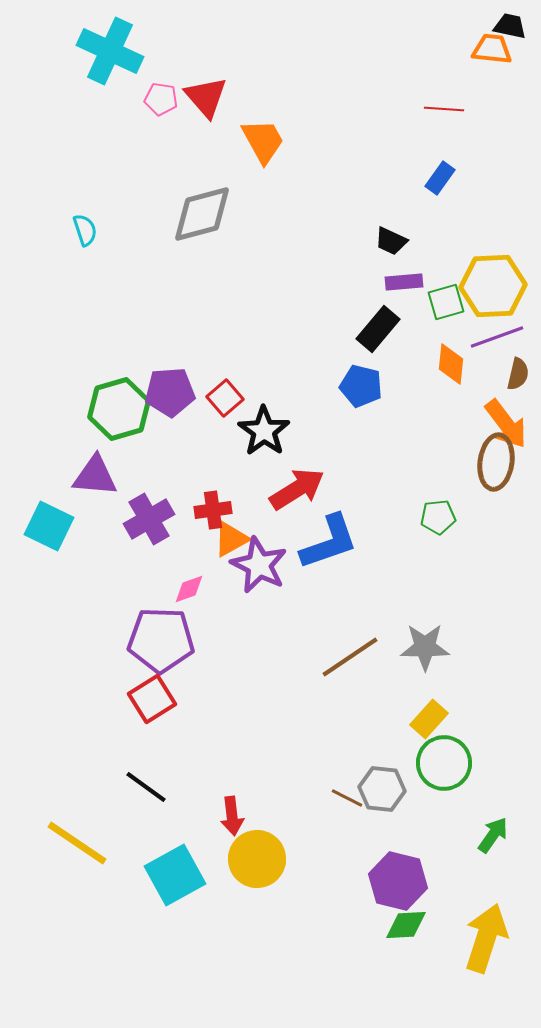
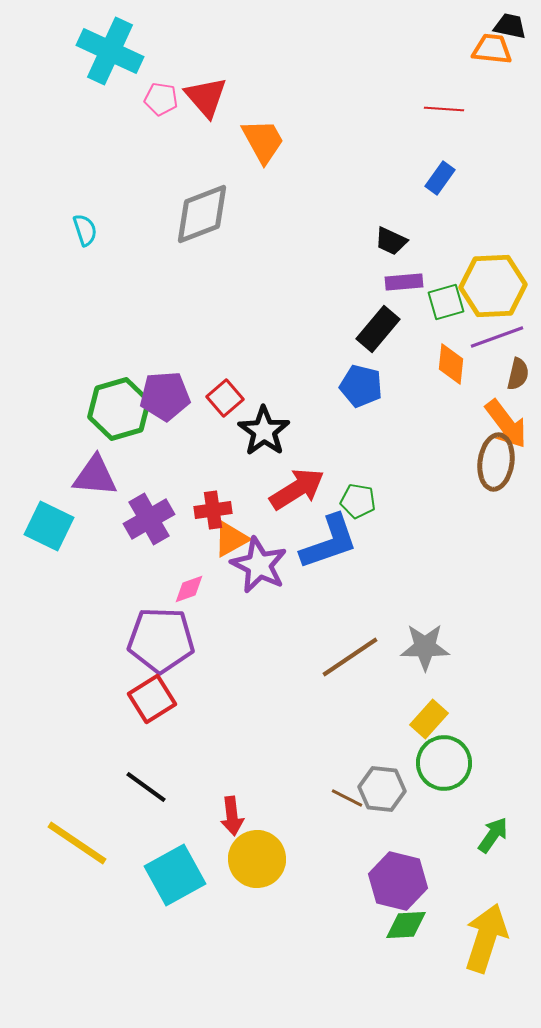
gray diamond at (202, 214): rotated 6 degrees counterclockwise
purple pentagon at (170, 392): moved 5 px left, 4 px down
green pentagon at (438, 517): moved 80 px left, 16 px up; rotated 16 degrees clockwise
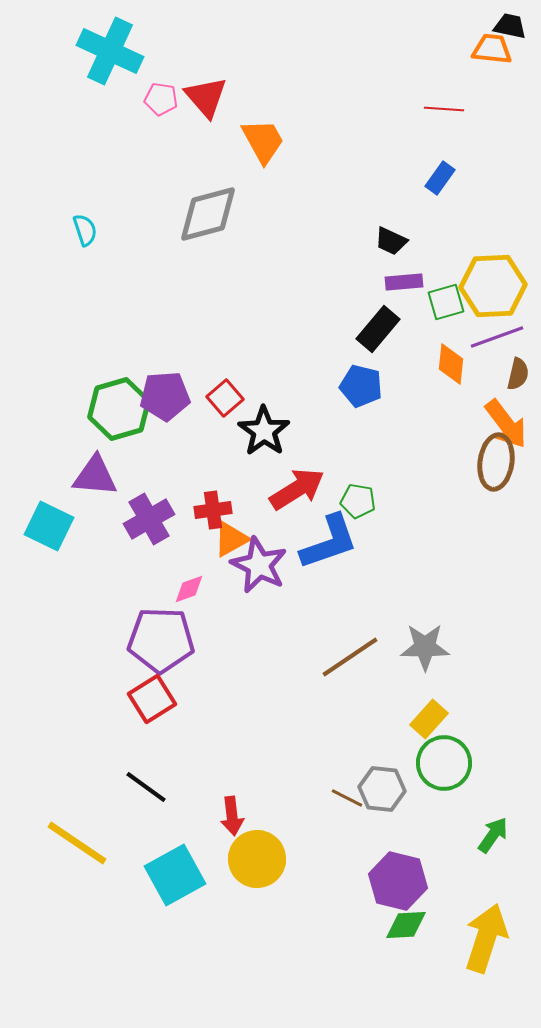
gray diamond at (202, 214): moved 6 px right; rotated 6 degrees clockwise
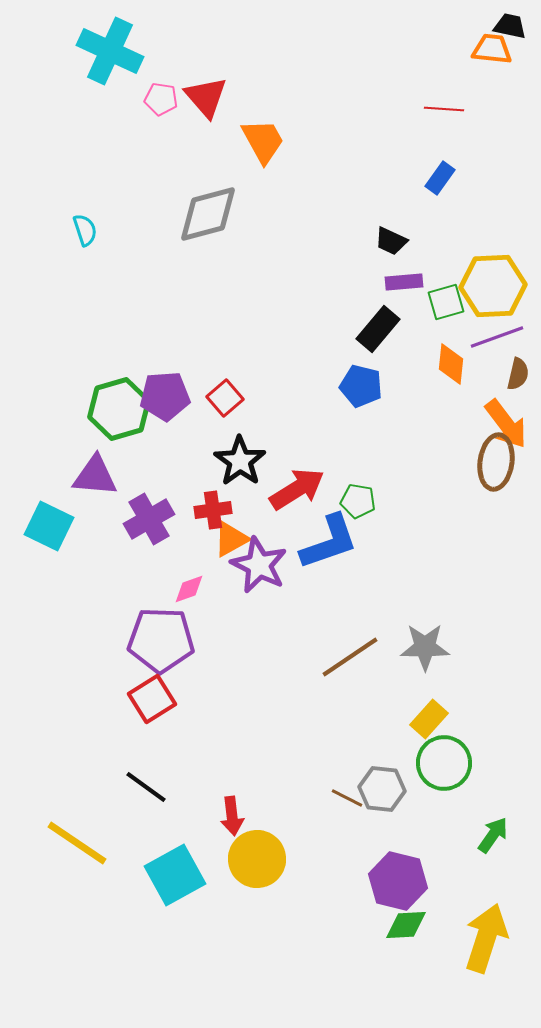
black star at (264, 431): moved 24 px left, 30 px down
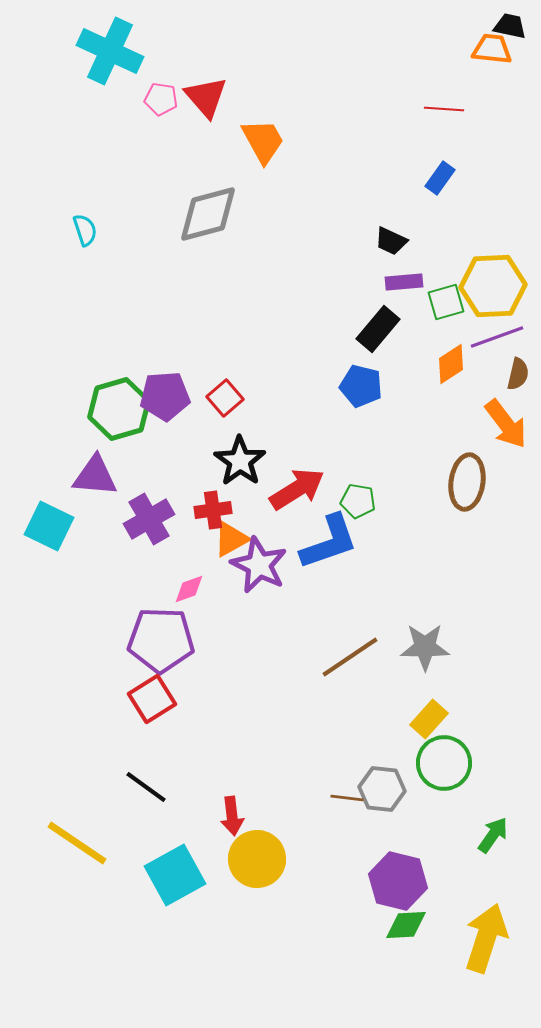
orange diamond at (451, 364): rotated 51 degrees clockwise
brown ellipse at (496, 462): moved 29 px left, 20 px down
brown line at (347, 798): rotated 20 degrees counterclockwise
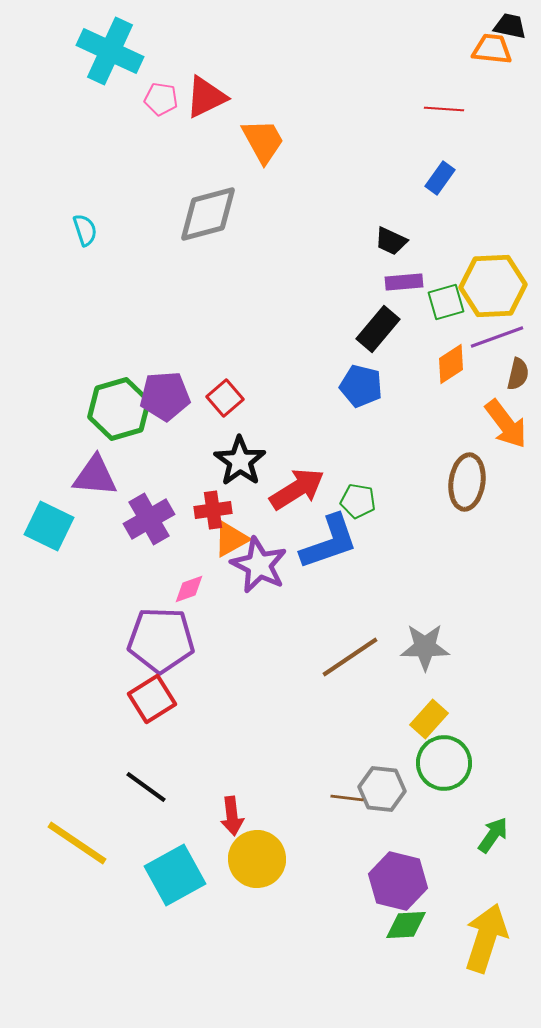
red triangle at (206, 97): rotated 45 degrees clockwise
